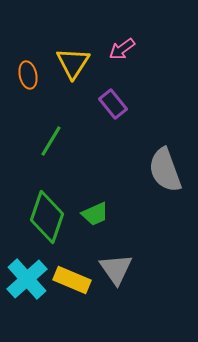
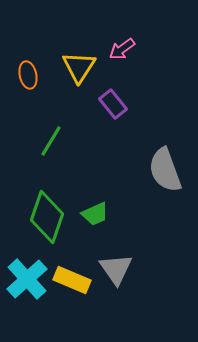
yellow triangle: moved 6 px right, 4 px down
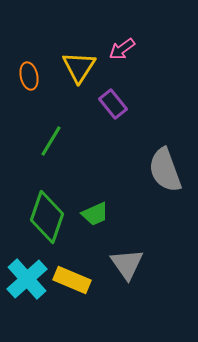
orange ellipse: moved 1 px right, 1 px down
gray triangle: moved 11 px right, 5 px up
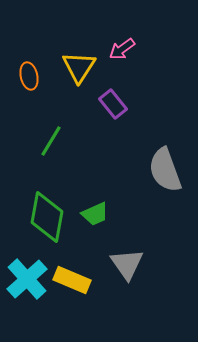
green diamond: rotated 9 degrees counterclockwise
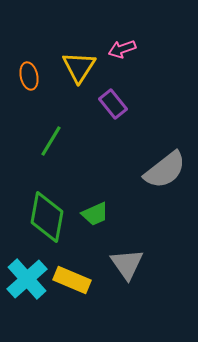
pink arrow: rotated 16 degrees clockwise
gray semicircle: rotated 108 degrees counterclockwise
